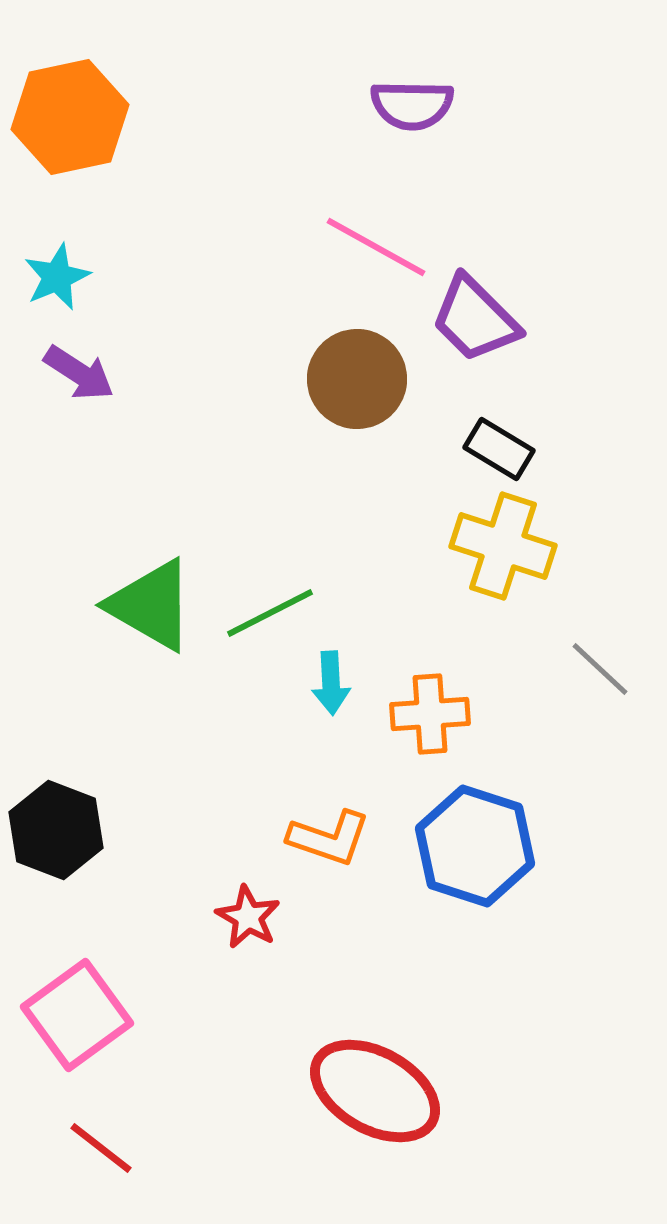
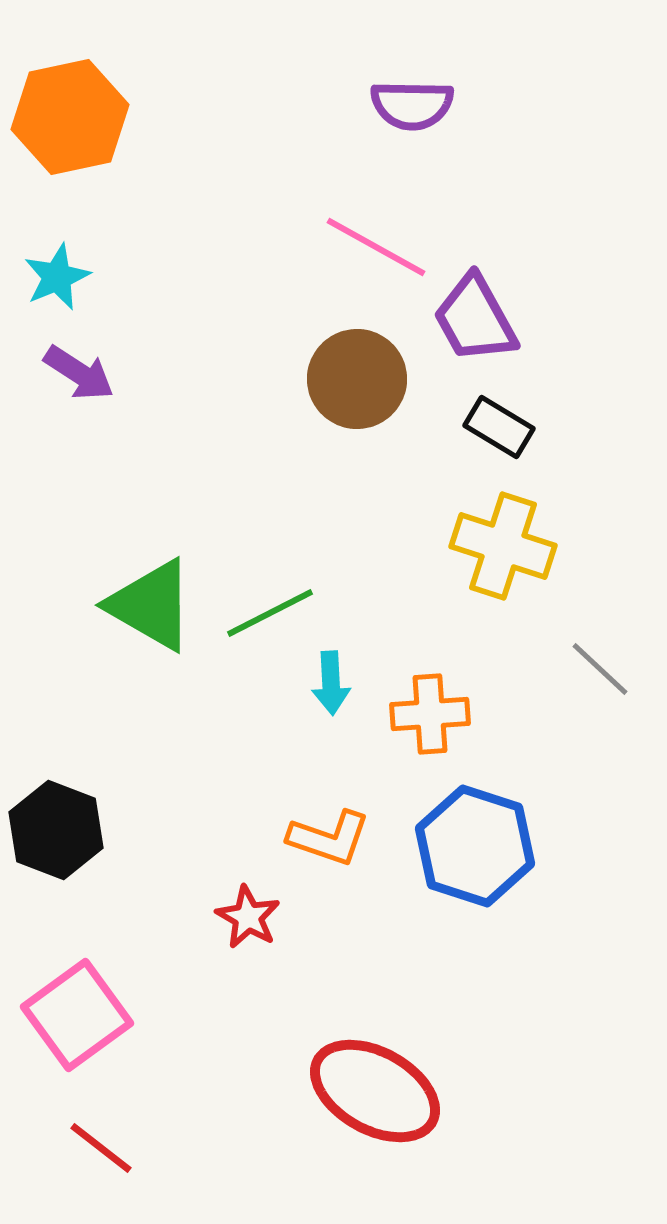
purple trapezoid: rotated 16 degrees clockwise
black rectangle: moved 22 px up
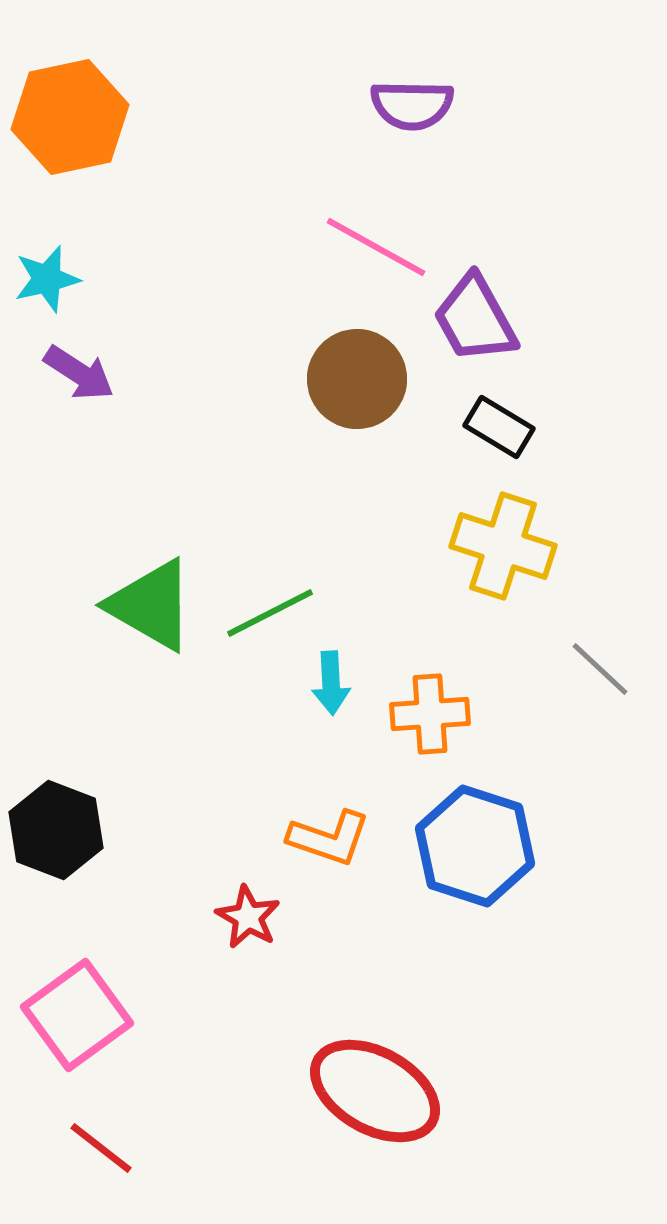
cyan star: moved 10 px left, 2 px down; rotated 10 degrees clockwise
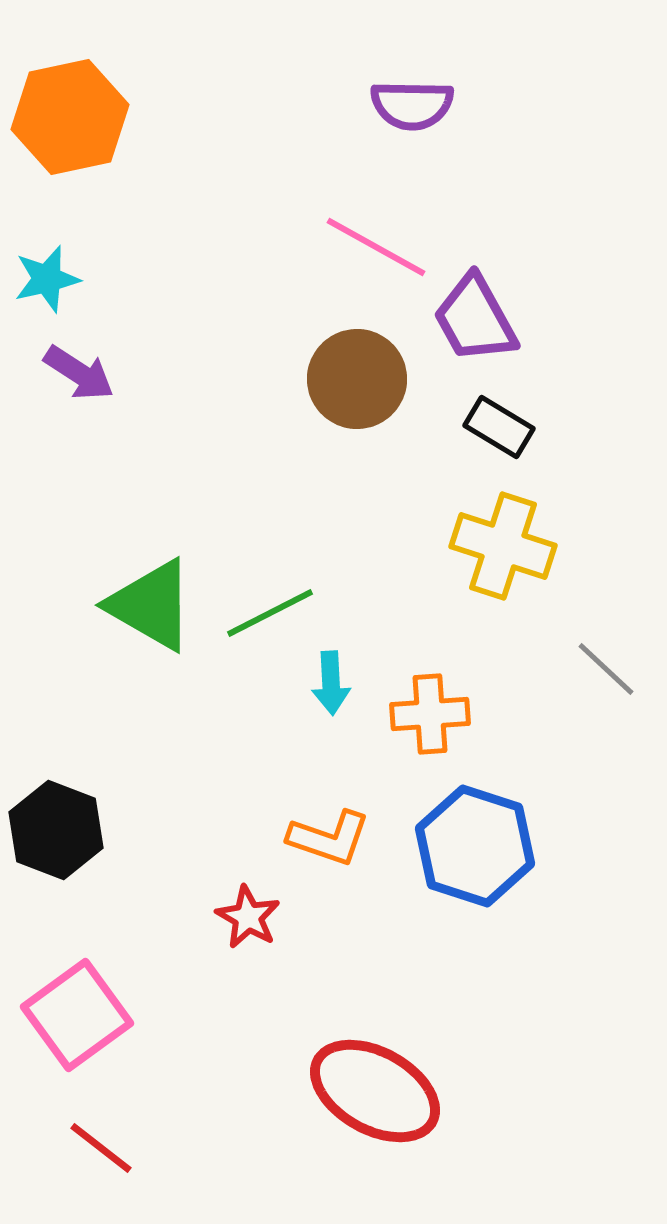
gray line: moved 6 px right
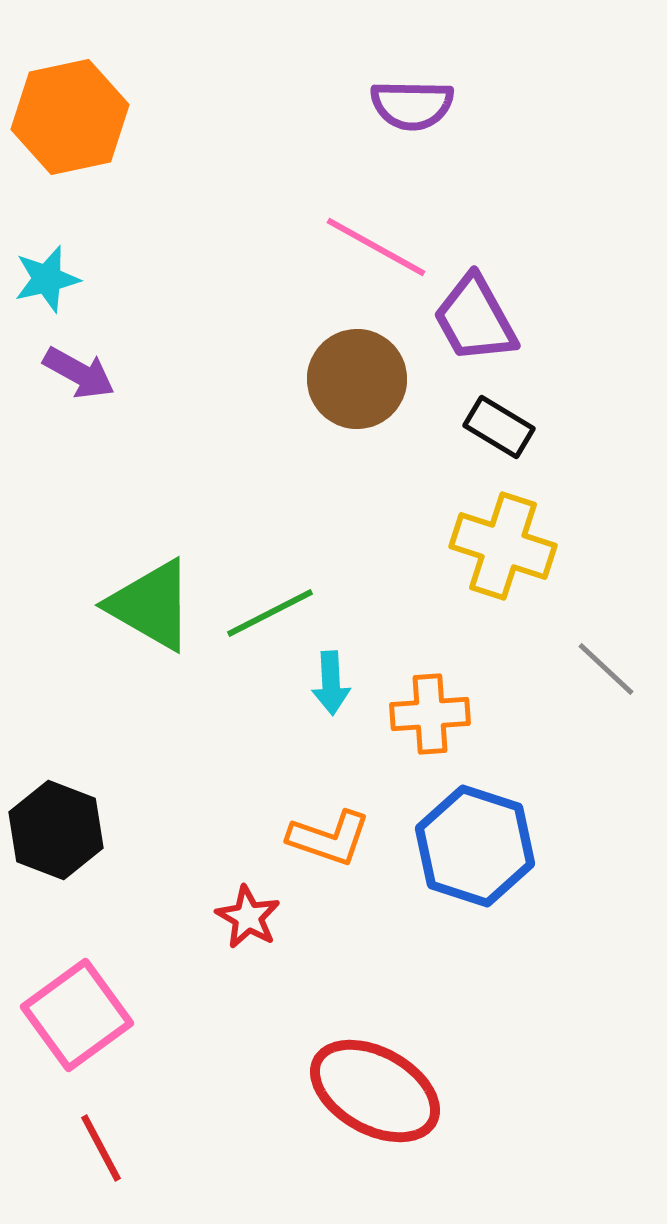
purple arrow: rotated 4 degrees counterclockwise
red line: rotated 24 degrees clockwise
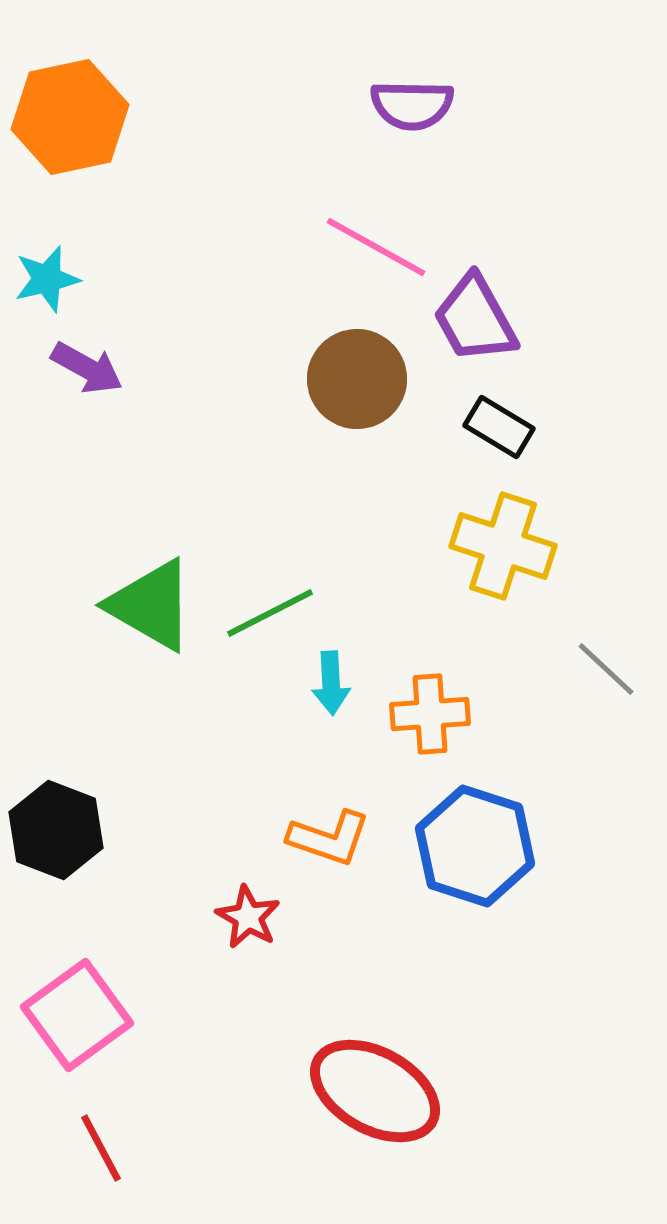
purple arrow: moved 8 px right, 5 px up
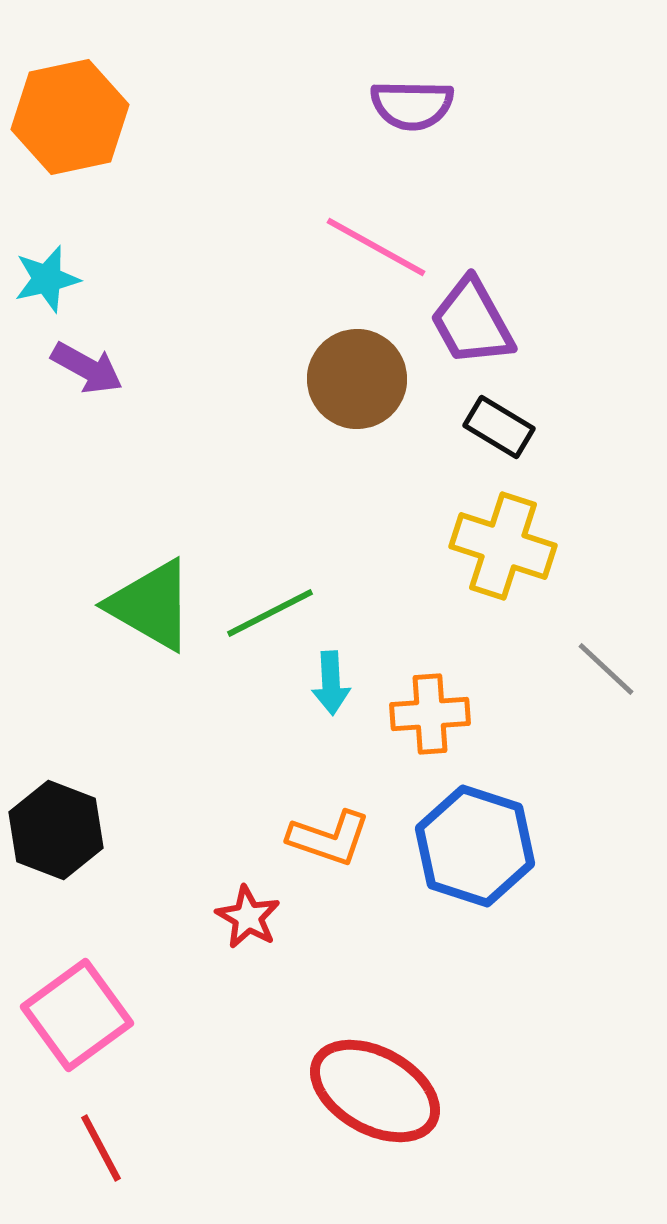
purple trapezoid: moved 3 px left, 3 px down
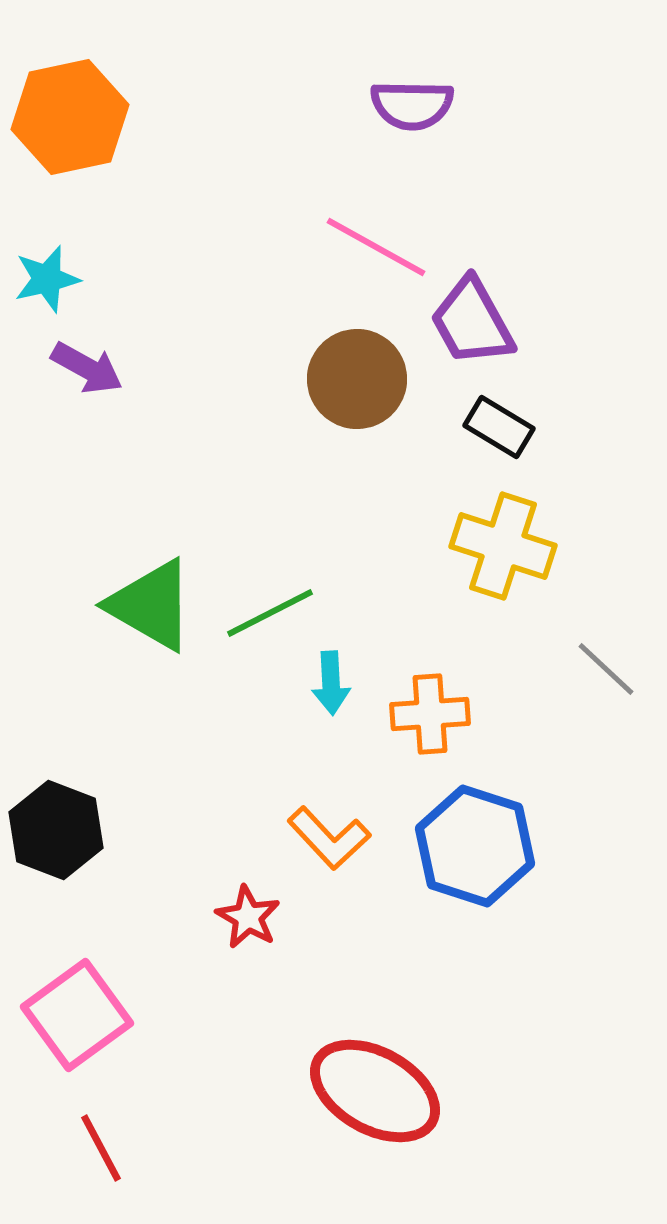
orange L-shape: rotated 28 degrees clockwise
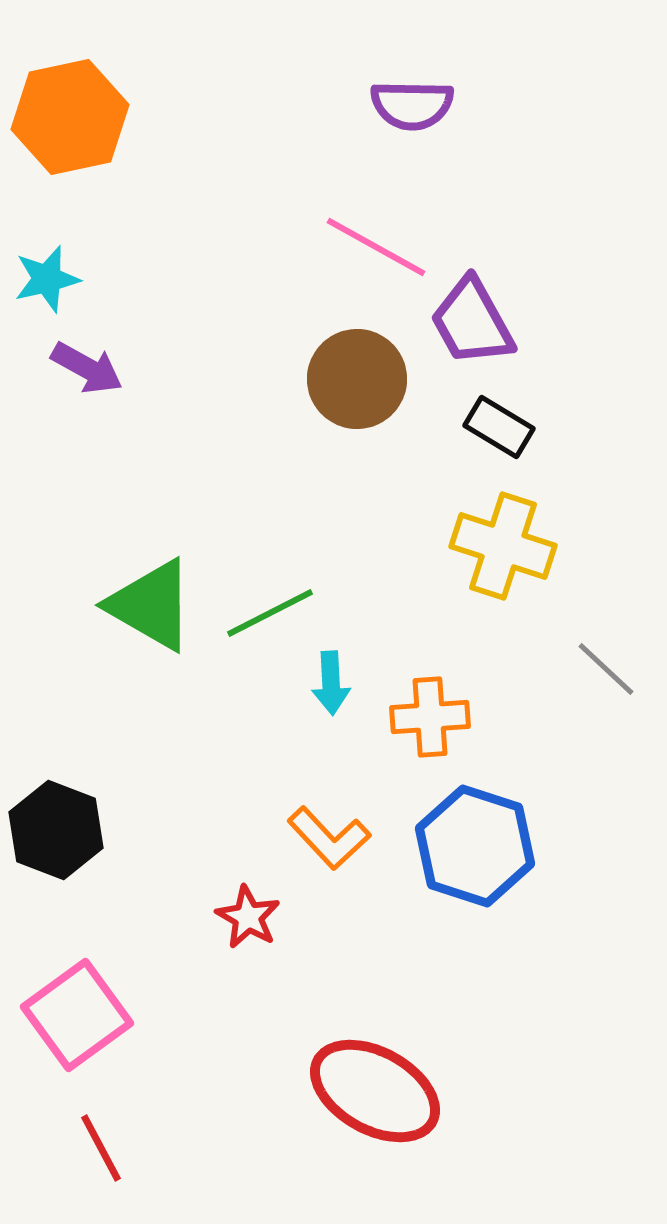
orange cross: moved 3 px down
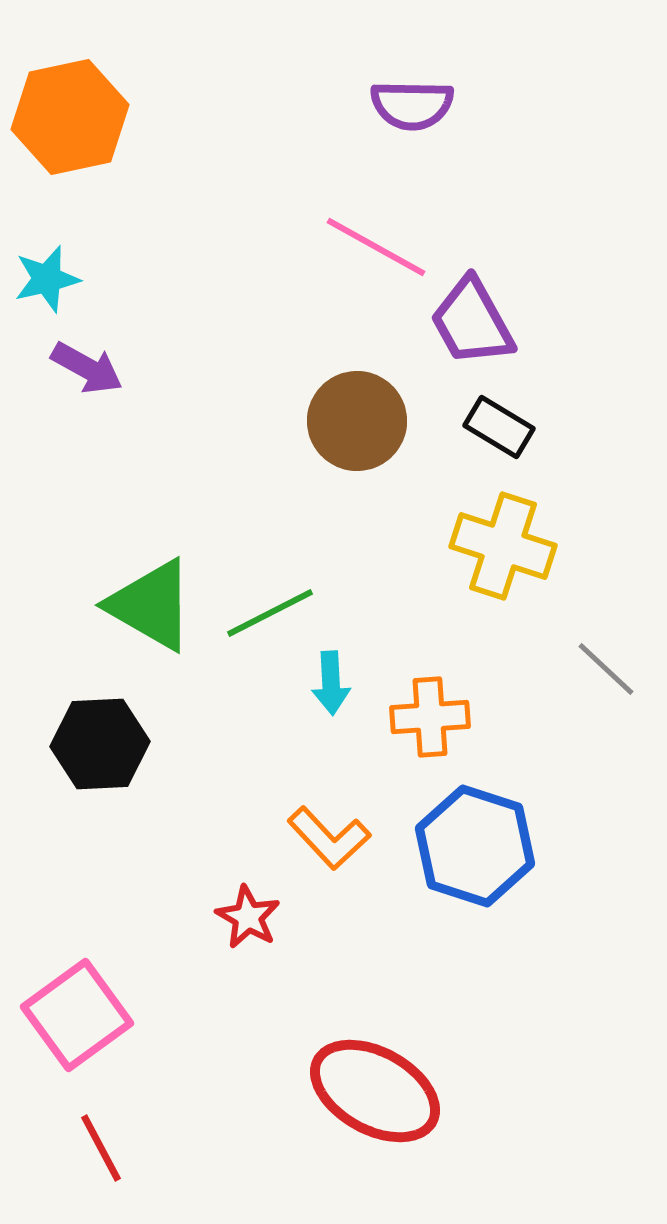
brown circle: moved 42 px down
black hexagon: moved 44 px right, 86 px up; rotated 24 degrees counterclockwise
